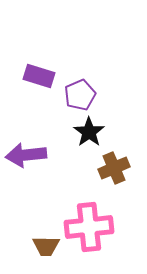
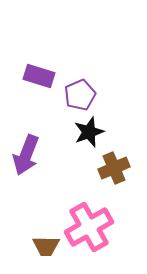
black star: rotated 16 degrees clockwise
purple arrow: rotated 63 degrees counterclockwise
pink cross: rotated 24 degrees counterclockwise
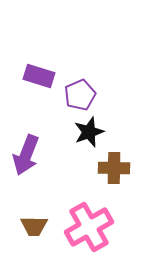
brown cross: rotated 24 degrees clockwise
brown trapezoid: moved 12 px left, 20 px up
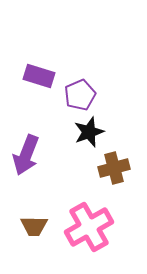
brown cross: rotated 16 degrees counterclockwise
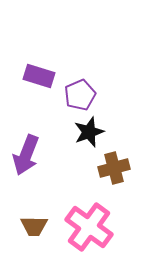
pink cross: rotated 24 degrees counterclockwise
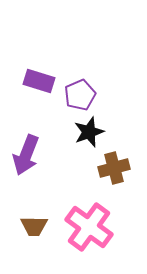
purple rectangle: moved 5 px down
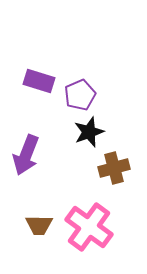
brown trapezoid: moved 5 px right, 1 px up
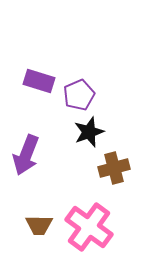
purple pentagon: moved 1 px left
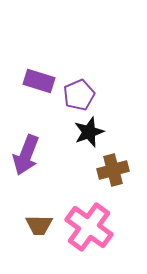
brown cross: moved 1 px left, 2 px down
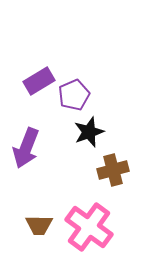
purple rectangle: rotated 48 degrees counterclockwise
purple pentagon: moved 5 px left
purple arrow: moved 7 px up
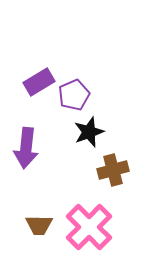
purple rectangle: moved 1 px down
purple arrow: rotated 15 degrees counterclockwise
pink cross: rotated 9 degrees clockwise
